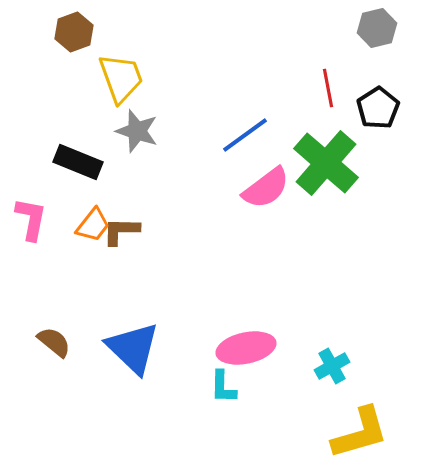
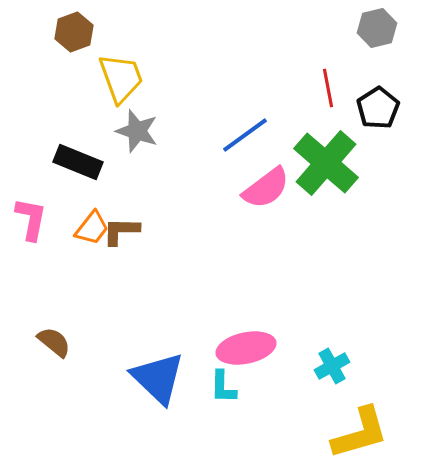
orange trapezoid: moved 1 px left, 3 px down
blue triangle: moved 25 px right, 30 px down
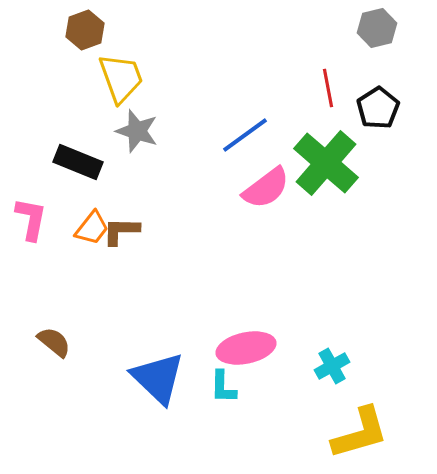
brown hexagon: moved 11 px right, 2 px up
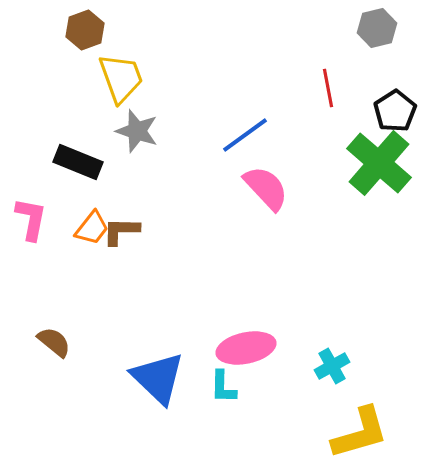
black pentagon: moved 17 px right, 3 px down
green cross: moved 53 px right
pink semicircle: rotated 96 degrees counterclockwise
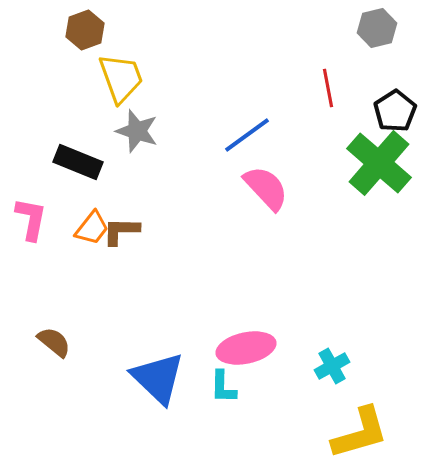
blue line: moved 2 px right
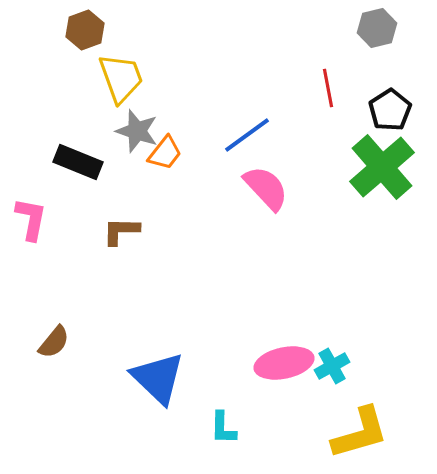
black pentagon: moved 5 px left, 1 px up
green cross: moved 3 px right, 4 px down; rotated 8 degrees clockwise
orange trapezoid: moved 73 px right, 75 px up
brown semicircle: rotated 90 degrees clockwise
pink ellipse: moved 38 px right, 15 px down
cyan L-shape: moved 41 px down
